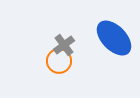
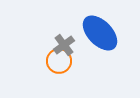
blue ellipse: moved 14 px left, 5 px up
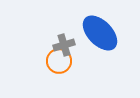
gray cross: rotated 20 degrees clockwise
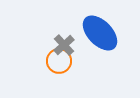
gray cross: rotated 25 degrees counterclockwise
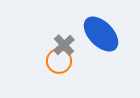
blue ellipse: moved 1 px right, 1 px down
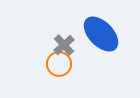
orange circle: moved 3 px down
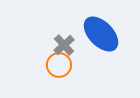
orange circle: moved 1 px down
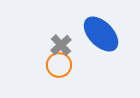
gray cross: moved 3 px left
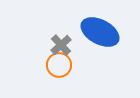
blue ellipse: moved 1 px left, 2 px up; rotated 18 degrees counterclockwise
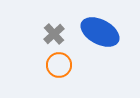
gray cross: moved 7 px left, 11 px up
